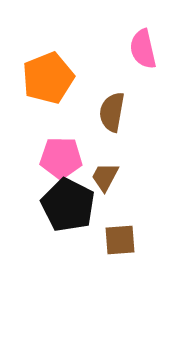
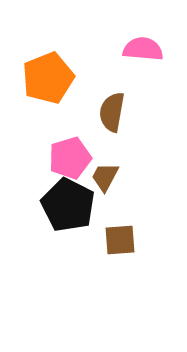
pink semicircle: rotated 108 degrees clockwise
pink pentagon: moved 9 px right; rotated 18 degrees counterclockwise
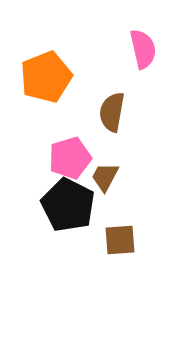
pink semicircle: rotated 72 degrees clockwise
orange pentagon: moved 2 px left, 1 px up
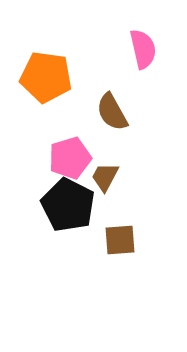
orange pentagon: rotated 30 degrees clockwise
brown semicircle: rotated 39 degrees counterclockwise
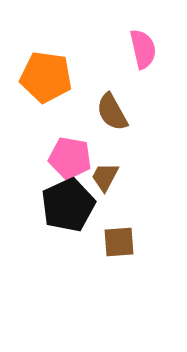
pink pentagon: rotated 27 degrees clockwise
black pentagon: rotated 20 degrees clockwise
brown square: moved 1 px left, 2 px down
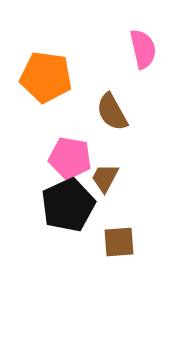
brown trapezoid: moved 1 px down
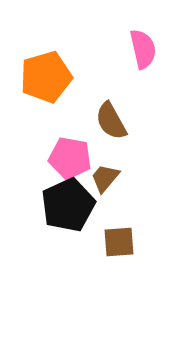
orange pentagon: rotated 24 degrees counterclockwise
brown semicircle: moved 1 px left, 9 px down
brown trapezoid: rotated 12 degrees clockwise
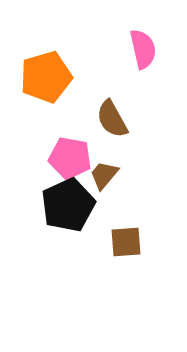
brown semicircle: moved 1 px right, 2 px up
brown trapezoid: moved 1 px left, 3 px up
brown square: moved 7 px right
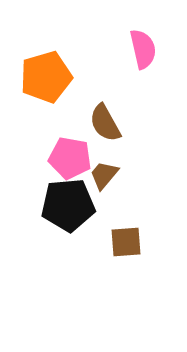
brown semicircle: moved 7 px left, 4 px down
black pentagon: rotated 20 degrees clockwise
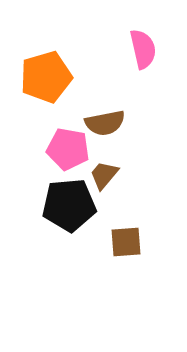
brown semicircle: rotated 72 degrees counterclockwise
pink pentagon: moved 2 px left, 9 px up
black pentagon: moved 1 px right
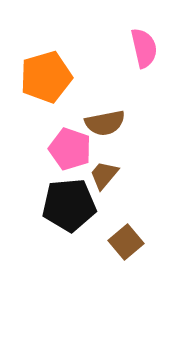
pink semicircle: moved 1 px right, 1 px up
pink pentagon: moved 2 px right; rotated 9 degrees clockwise
brown square: rotated 36 degrees counterclockwise
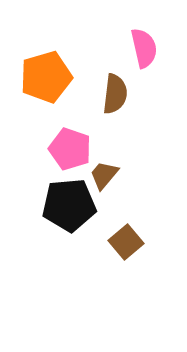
brown semicircle: moved 10 px right, 29 px up; rotated 72 degrees counterclockwise
